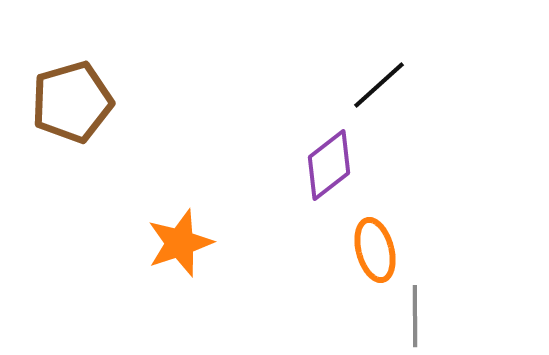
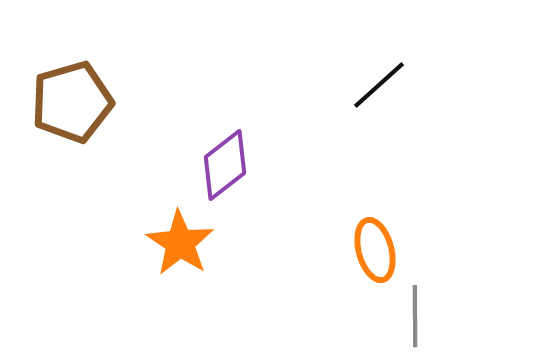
purple diamond: moved 104 px left
orange star: rotated 20 degrees counterclockwise
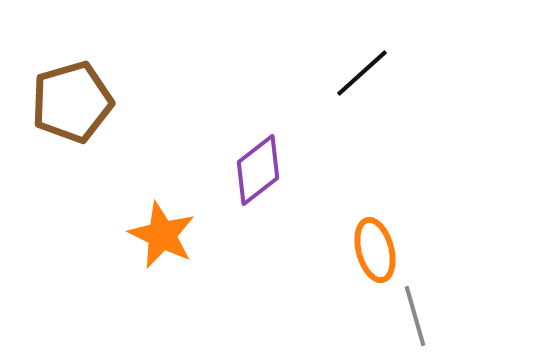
black line: moved 17 px left, 12 px up
purple diamond: moved 33 px right, 5 px down
orange star: moved 18 px left, 8 px up; rotated 8 degrees counterclockwise
gray line: rotated 16 degrees counterclockwise
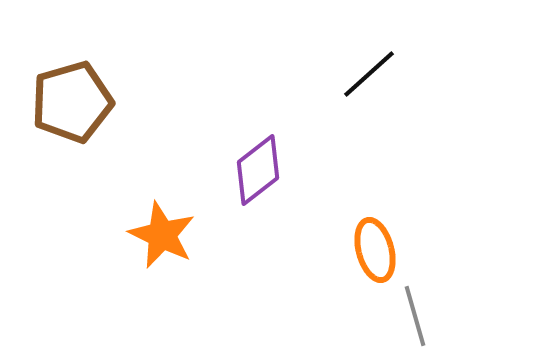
black line: moved 7 px right, 1 px down
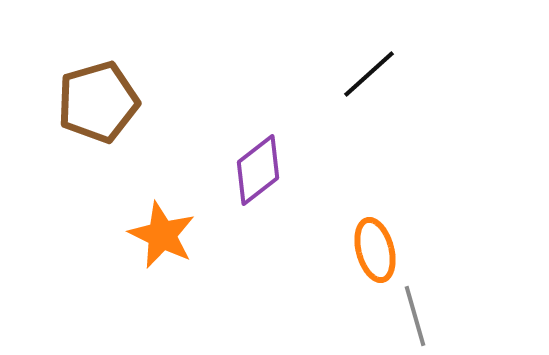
brown pentagon: moved 26 px right
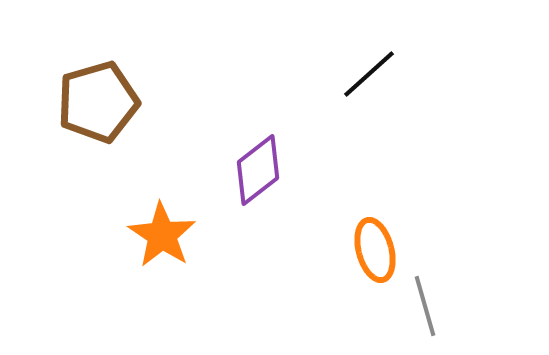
orange star: rotated 8 degrees clockwise
gray line: moved 10 px right, 10 px up
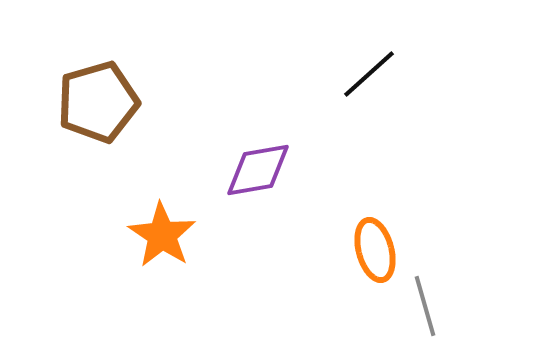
purple diamond: rotated 28 degrees clockwise
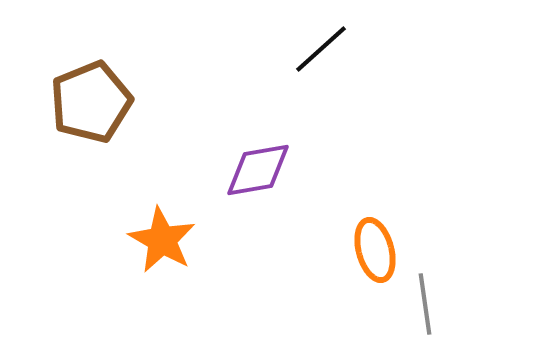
black line: moved 48 px left, 25 px up
brown pentagon: moved 7 px left; rotated 6 degrees counterclockwise
orange star: moved 5 px down; rotated 4 degrees counterclockwise
gray line: moved 2 px up; rotated 8 degrees clockwise
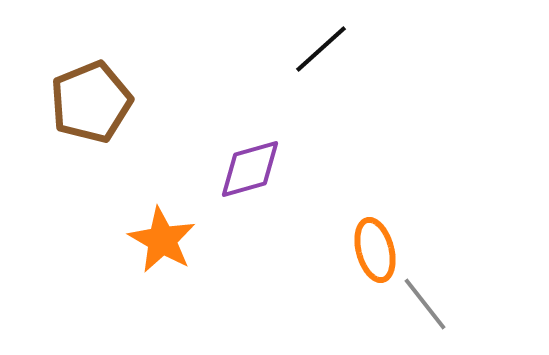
purple diamond: moved 8 px left, 1 px up; rotated 6 degrees counterclockwise
gray line: rotated 30 degrees counterclockwise
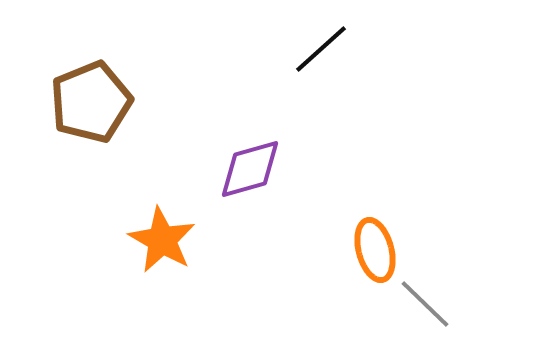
gray line: rotated 8 degrees counterclockwise
